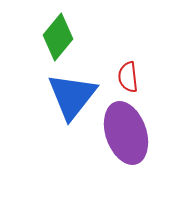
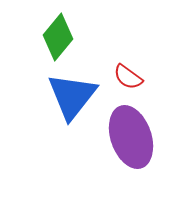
red semicircle: rotated 48 degrees counterclockwise
purple ellipse: moved 5 px right, 4 px down
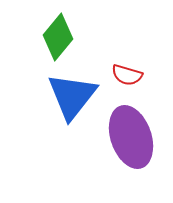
red semicircle: moved 1 px left, 2 px up; rotated 20 degrees counterclockwise
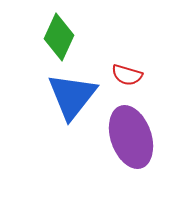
green diamond: moved 1 px right; rotated 15 degrees counterclockwise
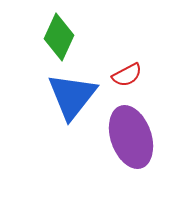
red semicircle: rotated 44 degrees counterclockwise
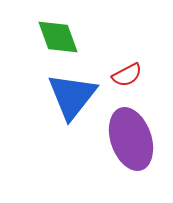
green diamond: moved 1 px left; rotated 45 degrees counterclockwise
purple ellipse: moved 2 px down
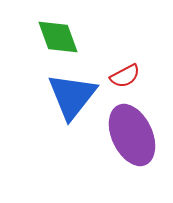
red semicircle: moved 2 px left, 1 px down
purple ellipse: moved 1 px right, 4 px up; rotated 6 degrees counterclockwise
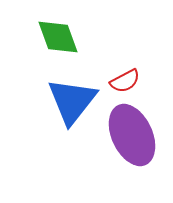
red semicircle: moved 5 px down
blue triangle: moved 5 px down
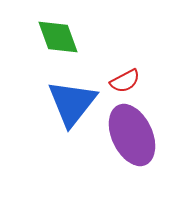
blue triangle: moved 2 px down
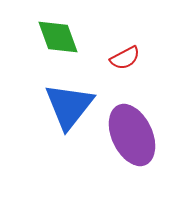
red semicircle: moved 23 px up
blue triangle: moved 3 px left, 3 px down
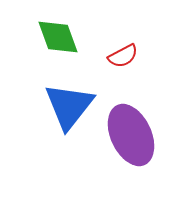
red semicircle: moved 2 px left, 2 px up
purple ellipse: moved 1 px left
